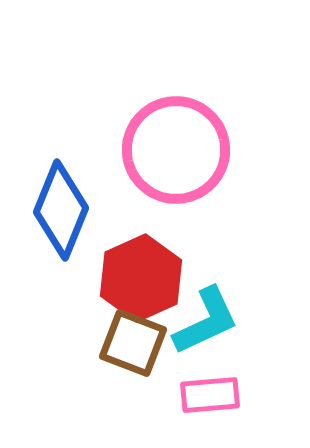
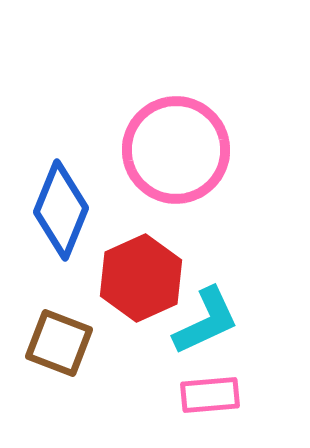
brown square: moved 74 px left
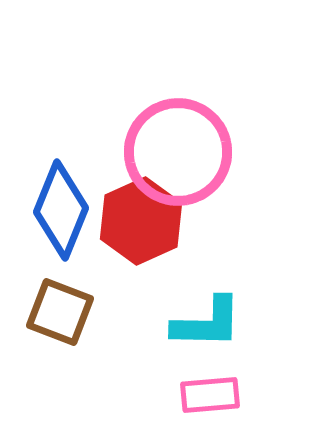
pink circle: moved 2 px right, 2 px down
red hexagon: moved 57 px up
cyan L-shape: moved 1 px right, 2 px down; rotated 26 degrees clockwise
brown square: moved 1 px right, 31 px up
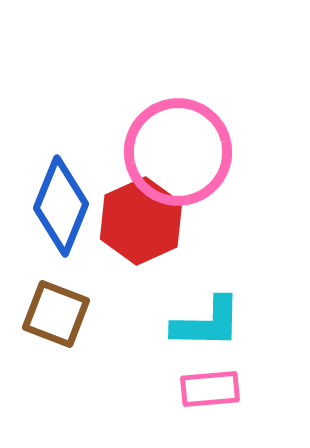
blue diamond: moved 4 px up
brown square: moved 4 px left, 2 px down
pink rectangle: moved 6 px up
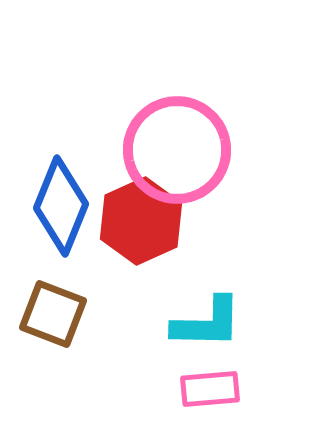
pink circle: moved 1 px left, 2 px up
brown square: moved 3 px left
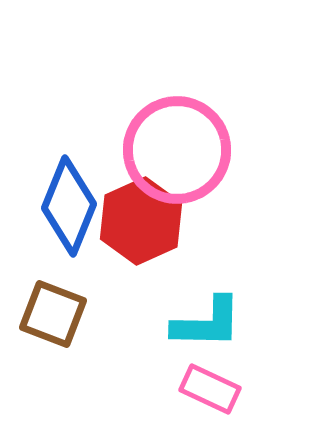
blue diamond: moved 8 px right
pink rectangle: rotated 30 degrees clockwise
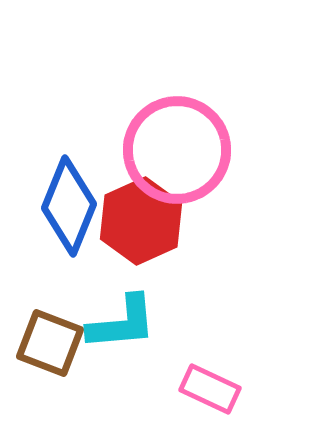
brown square: moved 3 px left, 29 px down
cyan L-shape: moved 85 px left; rotated 6 degrees counterclockwise
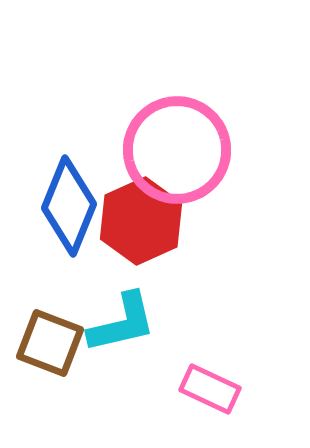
cyan L-shape: rotated 8 degrees counterclockwise
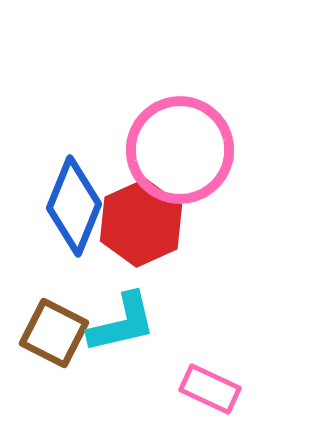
pink circle: moved 3 px right
blue diamond: moved 5 px right
red hexagon: moved 2 px down
brown square: moved 4 px right, 10 px up; rotated 6 degrees clockwise
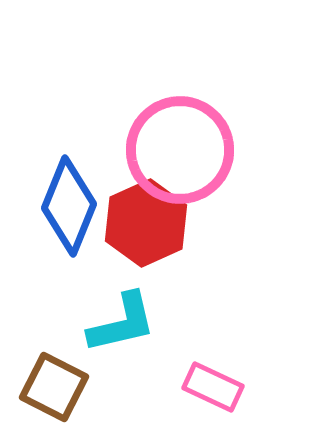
blue diamond: moved 5 px left
red hexagon: moved 5 px right
brown square: moved 54 px down
pink rectangle: moved 3 px right, 2 px up
